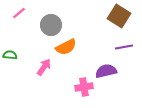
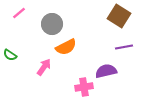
gray circle: moved 1 px right, 1 px up
green semicircle: rotated 152 degrees counterclockwise
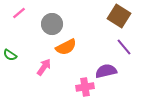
purple line: rotated 60 degrees clockwise
pink cross: moved 1 px right
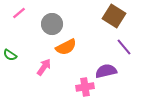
brown square: moved 5 px left
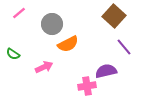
brown square: rotated 10 degrees clockwise
orange semicircle: moved 2 px right, 3 px up
green semicircle: moved 3 px right, 1 px up
pink arrow: rotated 30 degrees clockwise
pink cross: moved 2 px right, 1 px up
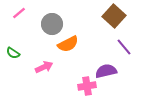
green semicircle: moved 1 px up
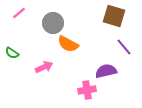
brown square: rotated 25 degrees counterclockwise
gray circle: moved 1 px right, 1 px up
orange semicircle: rotated 55 degrees clockwise
green semicircle: moved 1 px left
pink cross: moved 4 px down
